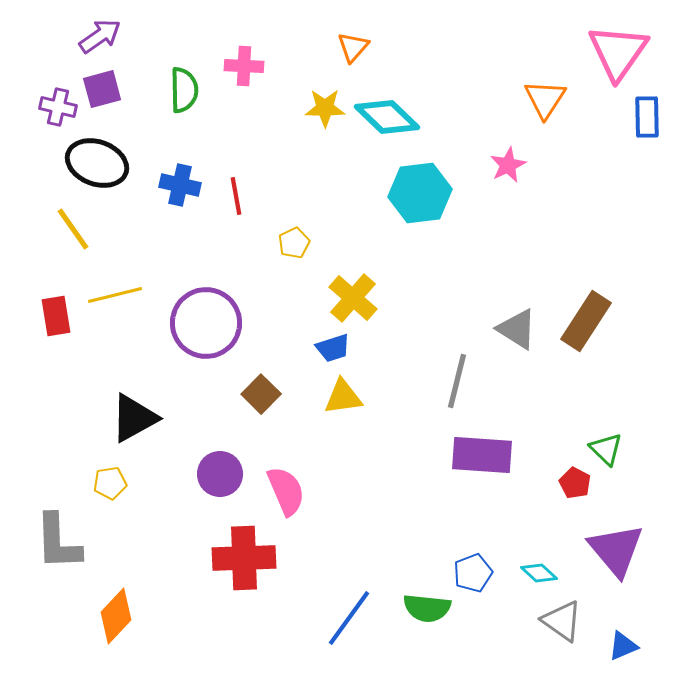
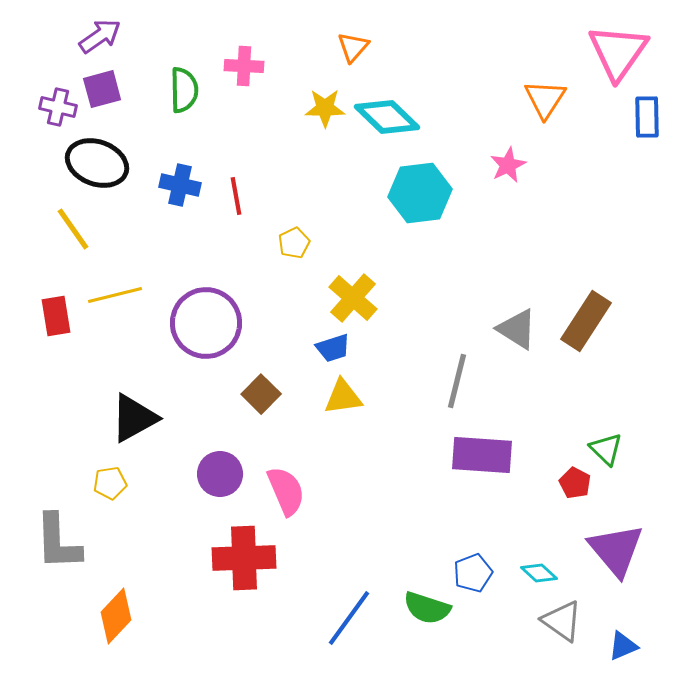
green semicircle at (427, 608): rotated 12 degrees clockwise
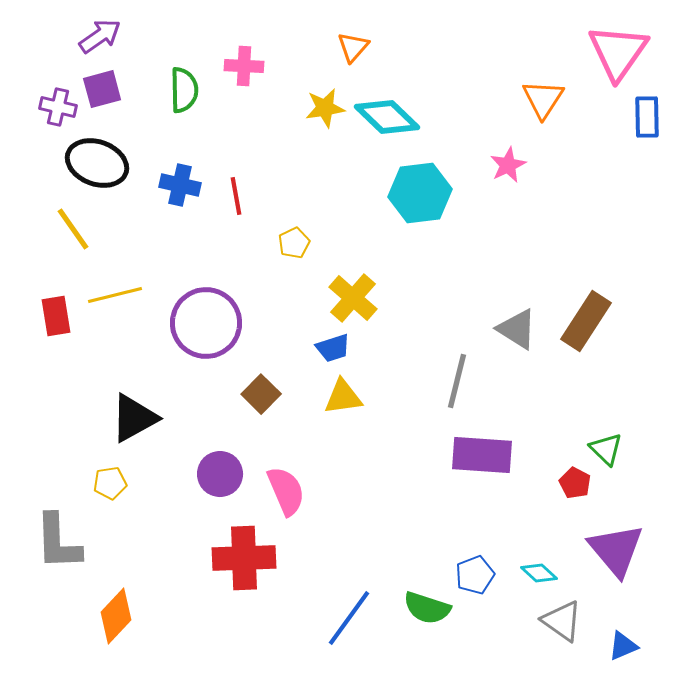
orange triangle at (545, 99): moved 2 px left
yellow star at (325, 108): rotated 9 degrees counterclockwise
blue pentagon at (473, 573): moved 2 px right, 2 px down
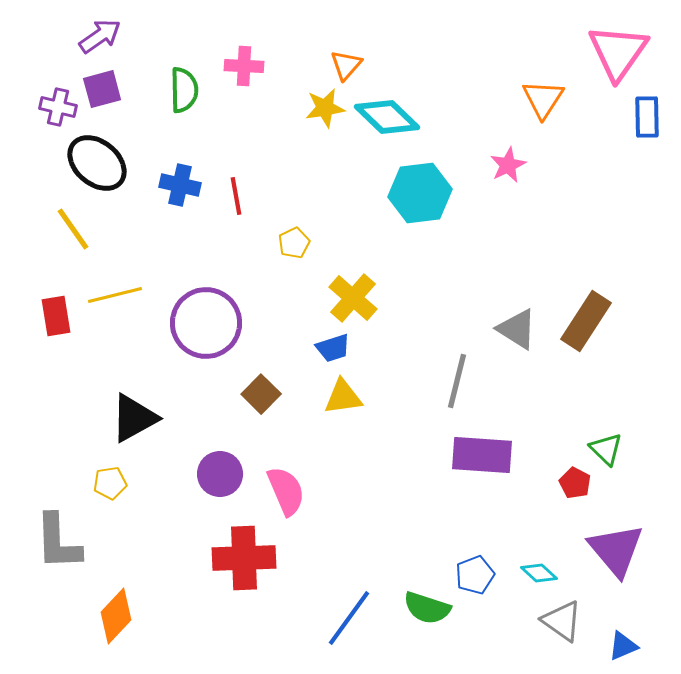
orange triangle at (353, 47): moved 7 px left, 18 px down
black ellipse at (97, 163): rotated 20 degrees clockwise
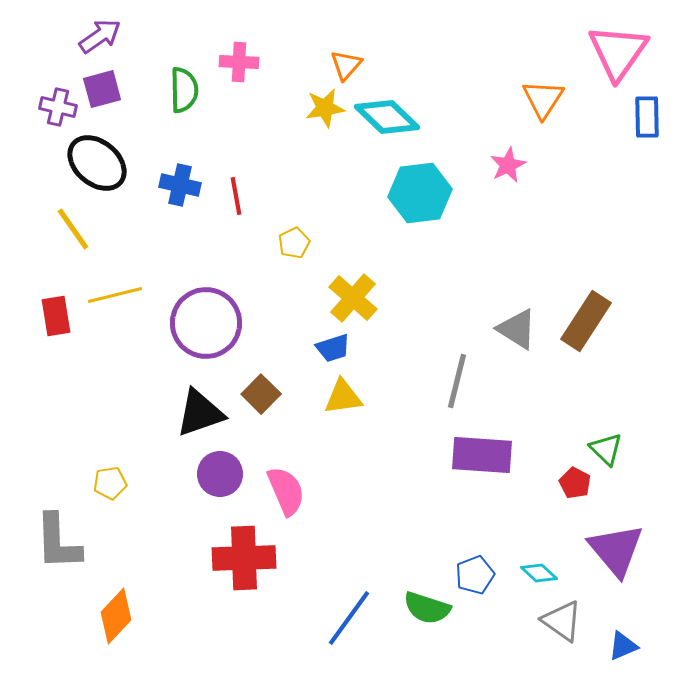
pink cross at (244, 66): moved 5 px left, 4 px up
black triangle at (134, 418): moved 66 px right, 5 px up; rotated 10 degrees clockwise
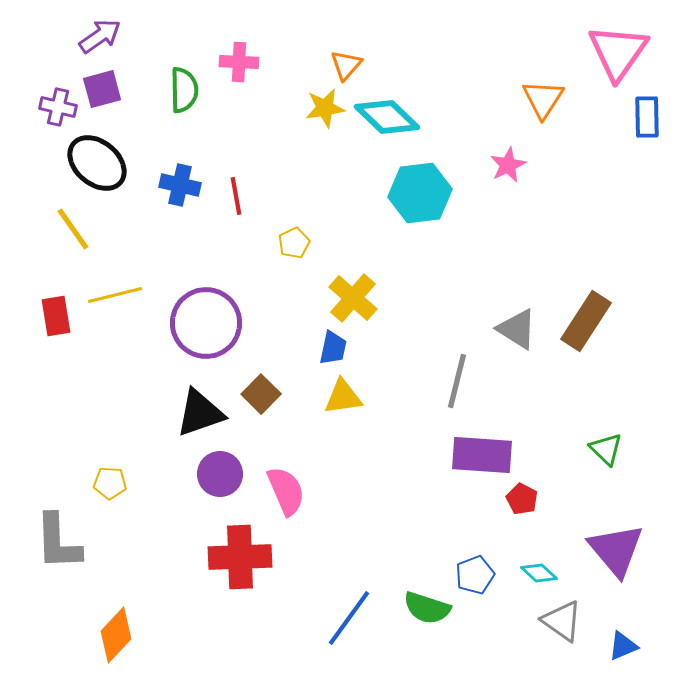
blue trapezoid at (333, 348): rotated 60 degrees counterclockwise
yellow pentagon at (110, 483): rotated 12 degrees clockwise
red pentagon at (575, 483): moved 53 px left, 16 px down
red cross at (244, 558): moved 4 px left, 1 px up
orange diamond at (116, 616): moved 19 px down
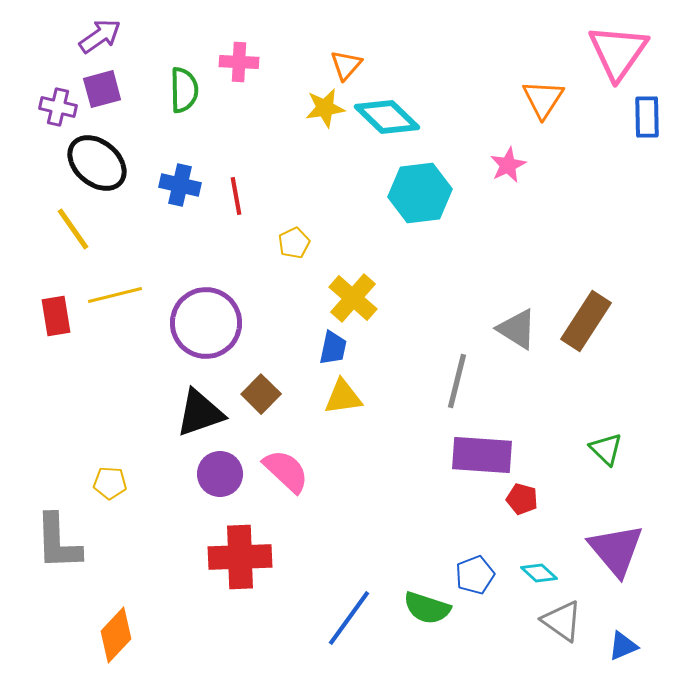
pink semicircle at (286, 491): moved 20 px up; rotated 24 degrees counterclockwise
red pentagon at (522, 499): rotated 12 degrees counterclockwise
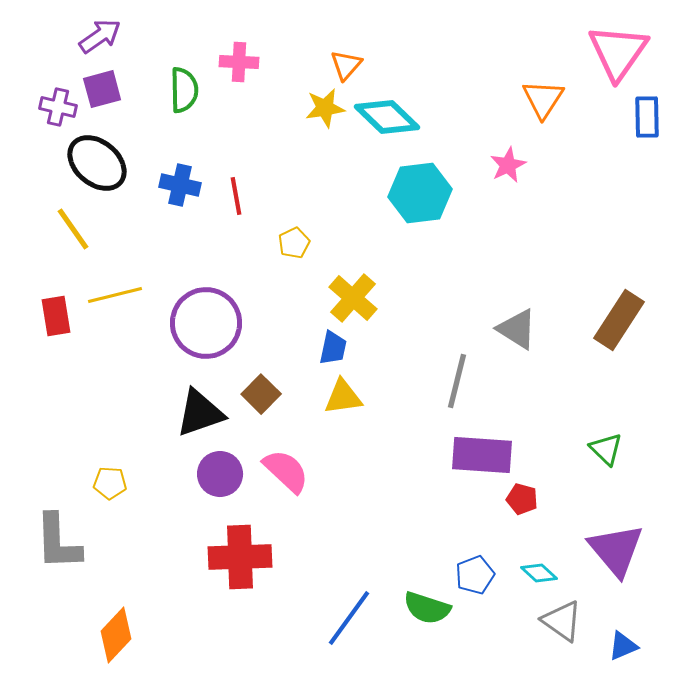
brown rectangle at (586, 321): moved 33 px right, 1 px up
